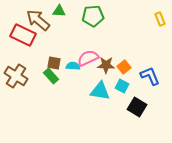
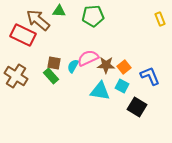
cyan semicircle: rotated 64 degrees counterclockwise
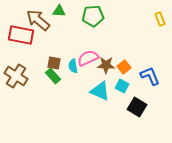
red rectangle: moved 2 px left; rotated 15 degrees counterclockwise
cyan semicircle: rotated 40 degrees counterclockwise
green rectangle: moved 2 px right
cyan triangle: rotated 15 degrees clockwise
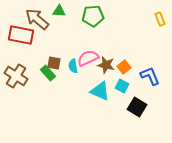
brown arrow: moved 1 px left, 1 px up
brown star: rotated 12 degrees clockwise
green rectangle: moved 5 px left, 3 px up
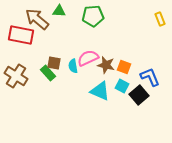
orange square: rotated 32 degrees counterclockwise
blue L-shape: moved 1 px down
black square: moved 2 px right, 12 px up; rotated 18 degrees clockwise
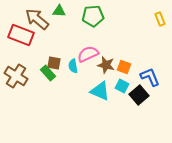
red rectangle: rotated 10 degrees clockwise
pink semicircle: moved 4 px up
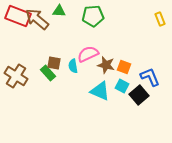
red rectangle: moved 3 px left, 19 px up
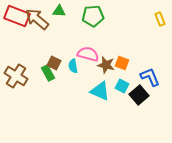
red rectangle: moved 1 px left
pink semicircle: rotated 40 degrees clockwise
brown square: rotated 16 degrees clockwise
orange square: moved 2 px left, 4 px up
green rectangle: rotated 14 degrees clockwise
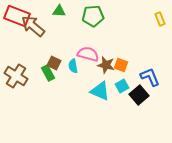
brown arrow: moved 4 px left, 7 px down
orange square: moved 1 px left, 2 px down
cyan square: rotated 32 degrees clockwise
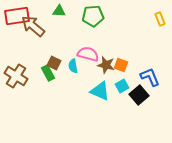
red rectangle: rotated 30 degrees counterclockwise
